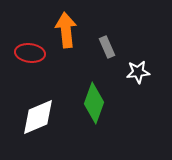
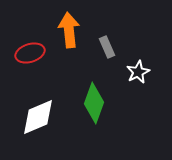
orange arrow: moved 3 px right
red ellipse: rotated 24 degrees counterclockwise
white star: rotated 20 degrees counterclockwise
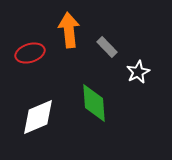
gray rectangle: rotated 20 degrees counterclockwise
green diamond: rotated 24 degrees counterclockwise
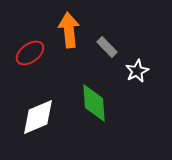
red ellipse: rotated 20 degrees counterclockwise
white star: moved 1 px left, 1 px up
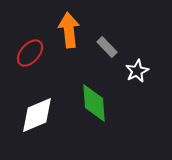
red ellipse: rotated 12 degrees counterclockwise
white diamond: moved 1 px left, 2 px up
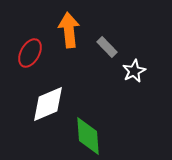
red ellipse: rotated 12 degrees counterclockwise
white star: moved 3 px left
green diamond: moved 6 px left, 33 px down
white diamond: moved 11 px right, 11 px up
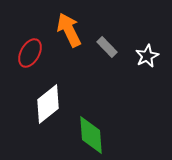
orange arrow: rotated 20 degrees counterclockwise
white star: moved 13 px right, 15 px up
white diamond: rotated 15 degrees counterclockwise
green diamond: moved 3 px right, 1 px up
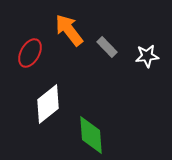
orange arrow: rotated 12 degrees counterclockwise
white star: rotated 20 degrees clockwise
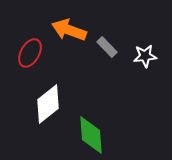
orange arrow: rotated 32 degrees counterclockwise
white star: moved 2 px left
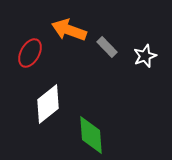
white star: rotated 15 degrees counterclockwise
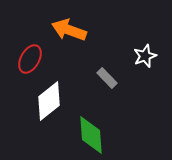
gray rectangle: moved 31 px down
red ellipse: moved 6 px down
white diamond: moved 1 px right, 3 px up
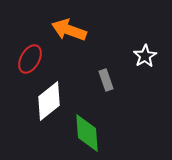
white star: rotated 10 degrees counterclockwise
gray rectangle: moved 1 px left, 2 px down; rotated 25 degrees clockwise
green diamond: moved 4 px left, 2 px up
